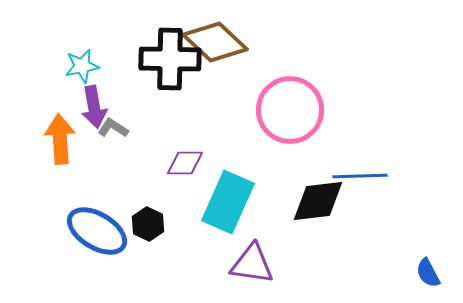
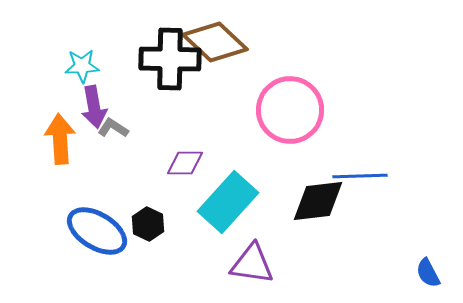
cyan star: rotated 8 degrees clockwise
cyan rectangle: rotated 18 degrees clockwise
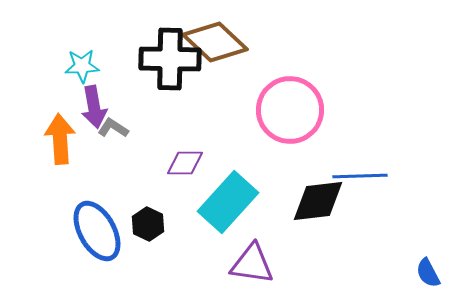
blue ellipse: rotated 30 degrees clockwise
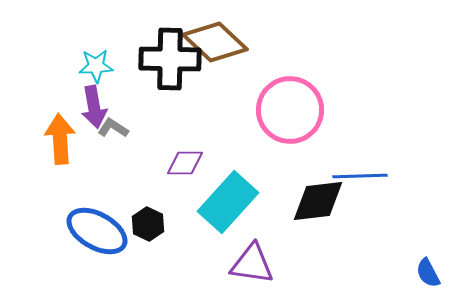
cyan star: moved 14 px right
blue ellipse: rotated 32 degrees counterclockwise
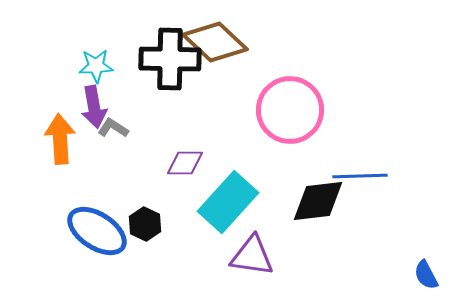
black hexagon: moved 3 px left
blue ellipse: rotated 4 degrees clockwise
purple triangle: moved 8 px up
blue semicircle: moved 2 px left, 2 px down
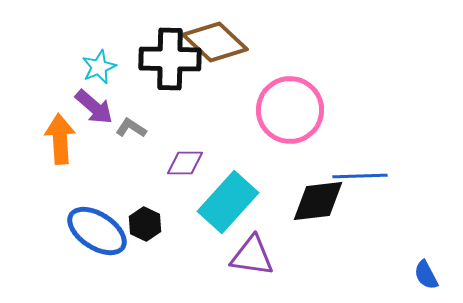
cyan star: moved 3 px right, 1 px down; rotated 20 degrees counterclockwise
purple arrow: rotated 39 degrees counterclockwise
gray L-shape: moved 18 px right
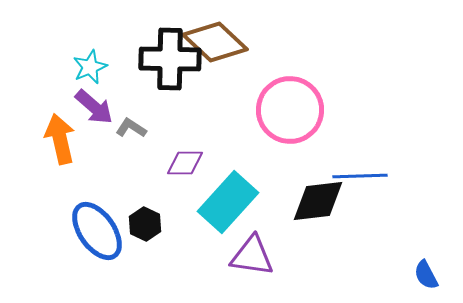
cyan star: moved 9 px left
orange arrow: rotated 9 degrees counterclockwise
blue ellipse: rotated 22 degrees clockwise
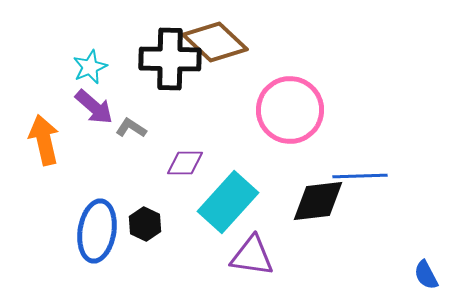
orange arrow: moved 16 px left, 1 px down
blue ellipse: rotated 44 degrees clockwise
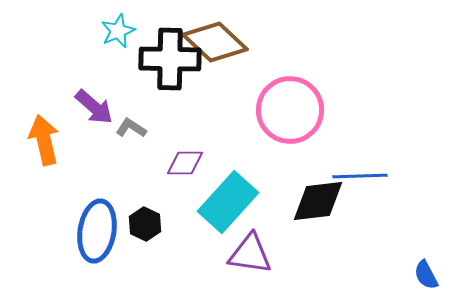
cyan star: moved 28 px right, 36 px up
purple triangle: moved 2 px left, 2 px up
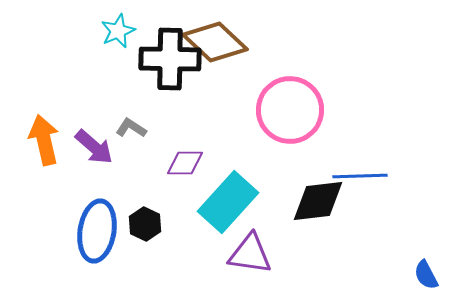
purple arrow: moved 40 px down
